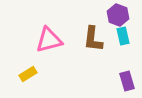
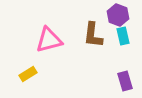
brown L-shape: moved 4 px up
purple rectangle: moved 2 px left
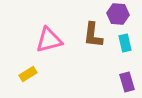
purple hexagon: moved 1 px up; rotated 15 degrees counterclockwise
cyan rectangle: moved 2 px right, 7 px down
purple rectangle: moved 2 px right, 1 px down
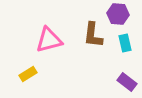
purple rectangle: rotated 36 degrees counterclockwise
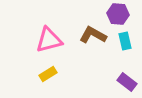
brown L-shape: rotated 112 degrees clockwise
cyan rectangle: moved 2 px up
yellow rectangle: moved 20 px right
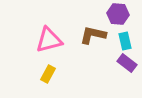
brown L-shape: rotated 16 degrees counterclockwise
yellow rectangle: rotated 30 degrees counterclockwise
purple rectangle: moved 19 px up
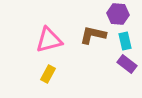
purple rectangle: moved 1 px down
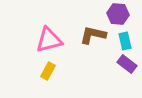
yellow rectangle: moved 3 px up
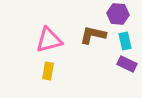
purple rectangle: rotated 12 degrees counterclockwise
yellow rectangle: rotated 18 degrees counterclockwise
